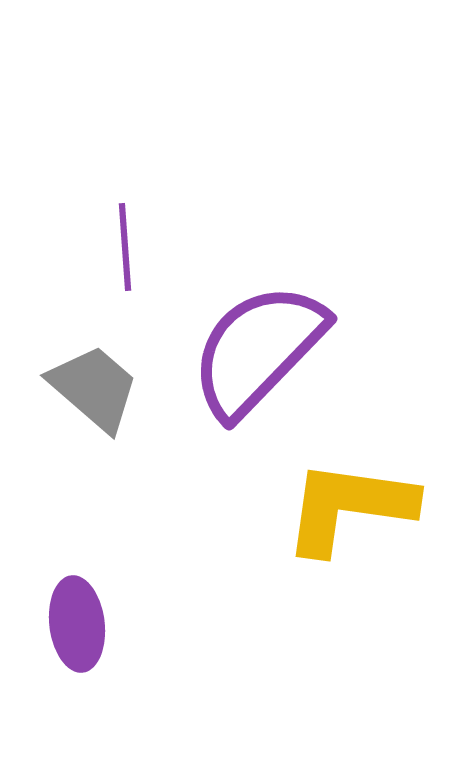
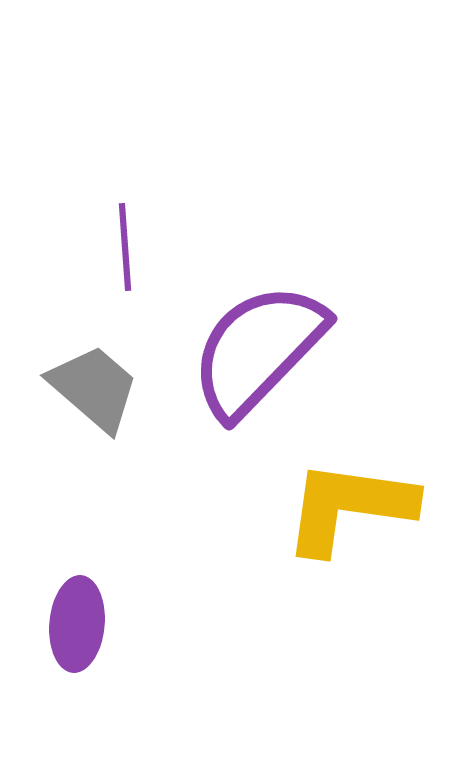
purple ellipse: rotated 12 degrees clockwise
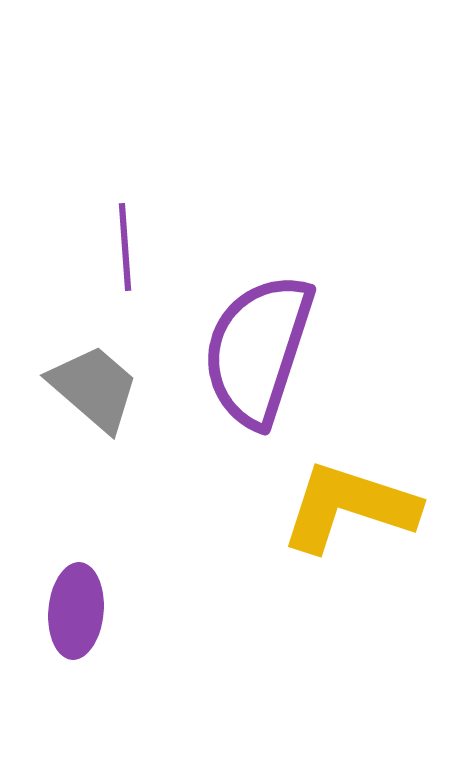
purple semicircle: rotated 26 degrees counterclockwise
yellow L-shape: rotated 10 degrees clockwise
purple ellipse: moved 1 px left, 13 px up
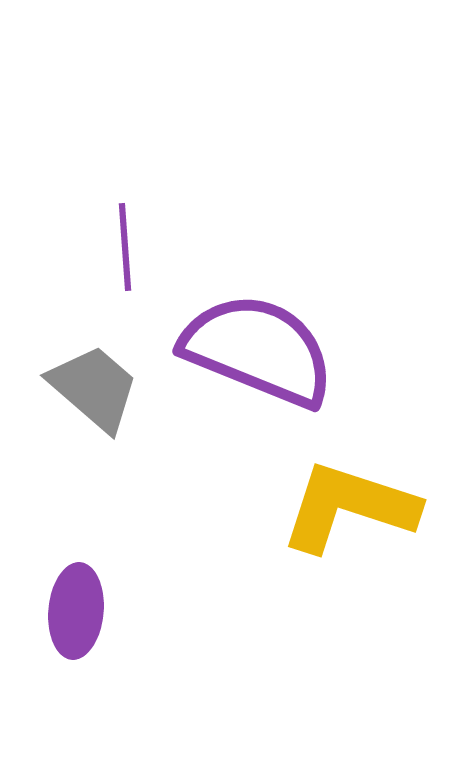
purple semicircle: rotated 94 degrees clockwise
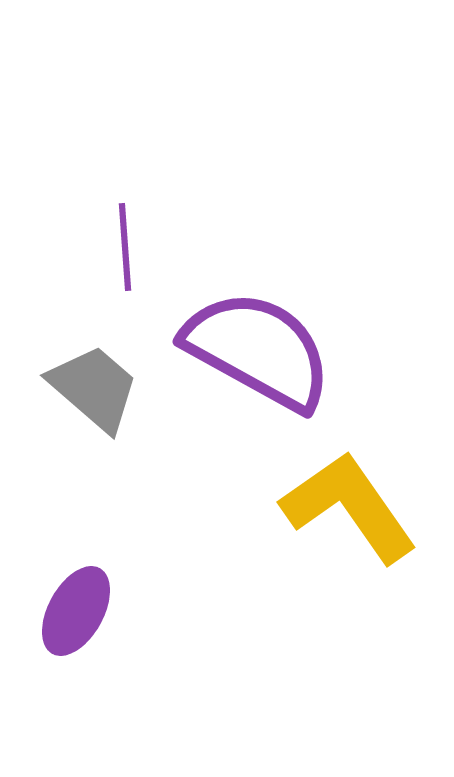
purple semicircle: rotated 7 degrees clockwise
yellow L-shape: rotated 37 degrees clockwise
purple ellipse: rotated 24 degrees clockwise
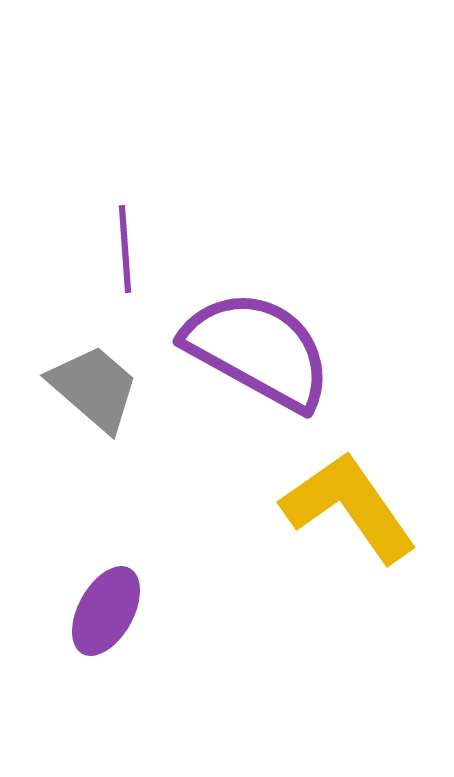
purple line: moved 2 px down
purple ellipse: moved 30 px right
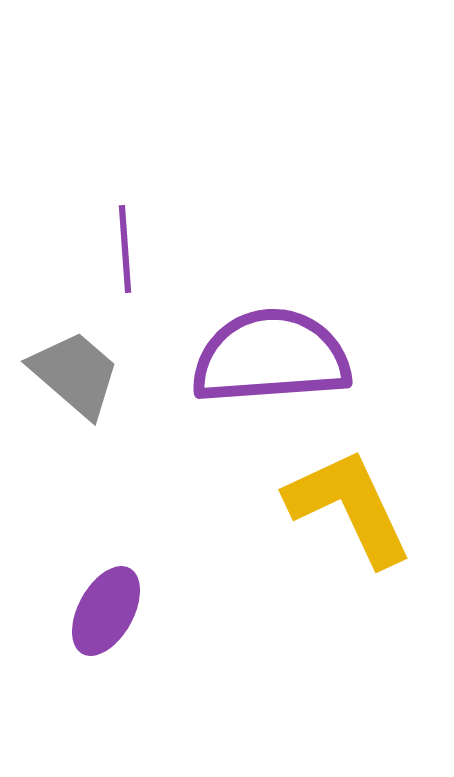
purple semicircle: moved 13 px right, 7 px down; rotated 33 degrees counterclockwise
gray trapezoid: moved 19 px left, 14 px up
yellow L-shape: rotated 10 degrees clockwise
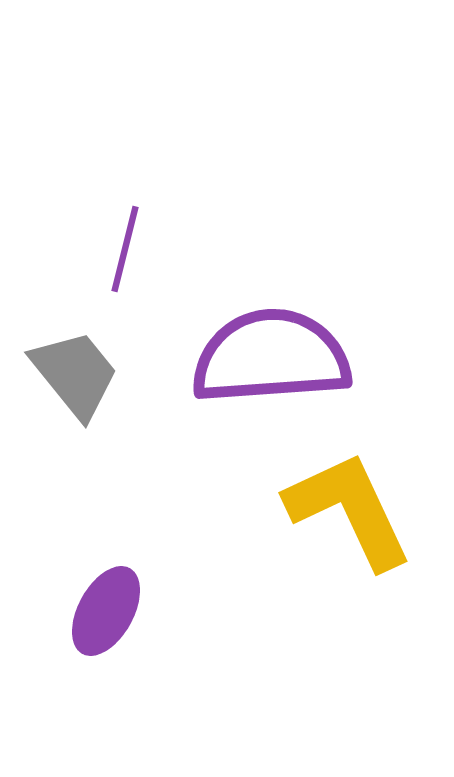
purple line: rotated 18 degrees clockwise
gray trapezoid: rotated 10 degrees clockwise
yellow L-shape: moved 3 px down
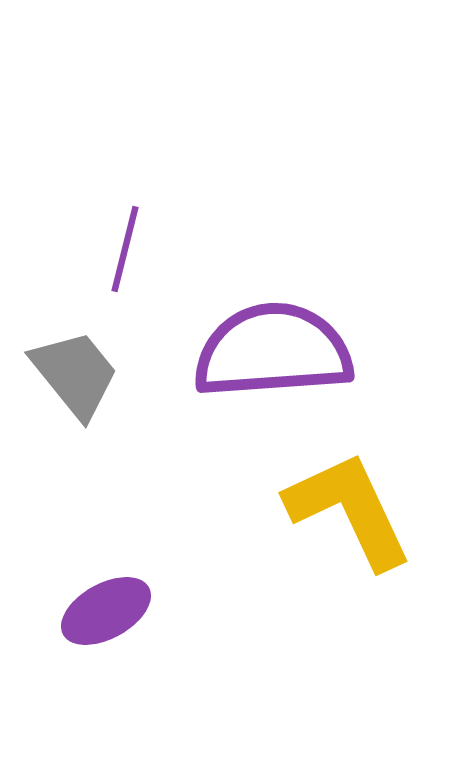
purple semicircle: moved 2 px right, 6 px up
purple ellipse: rotated 32 degrees clockwise
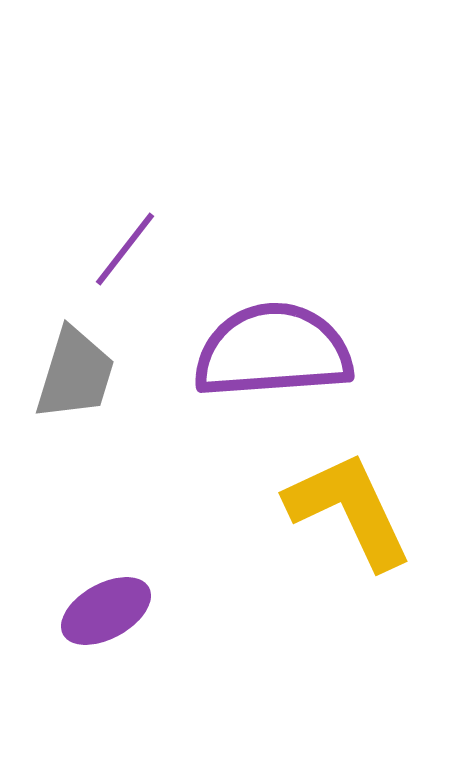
purple line: rotated 24 degrees clockwise
gray trapezoid: rotated 56 degrees clockwise
